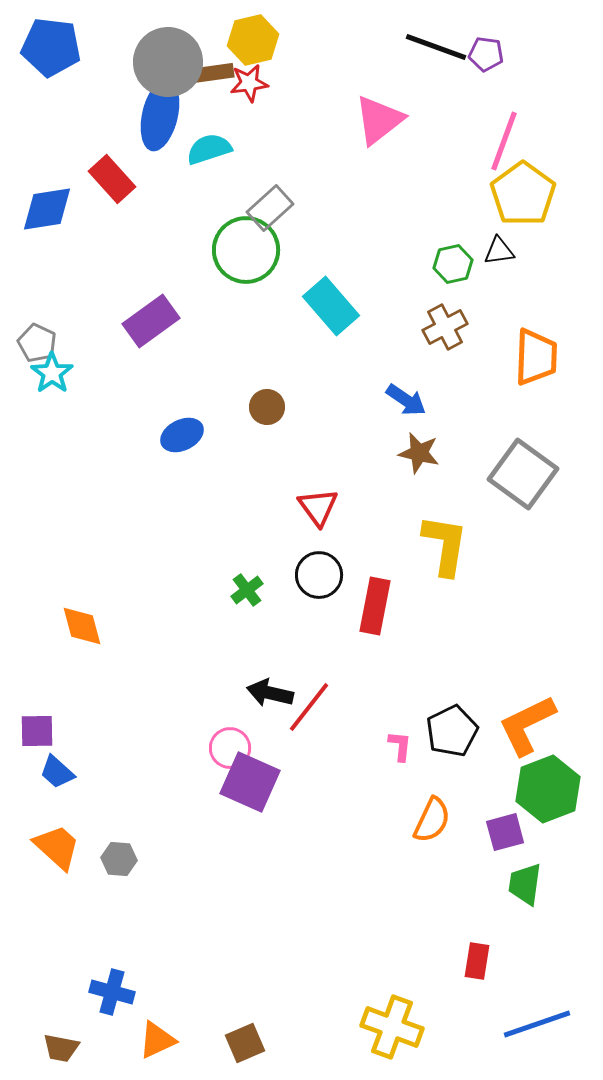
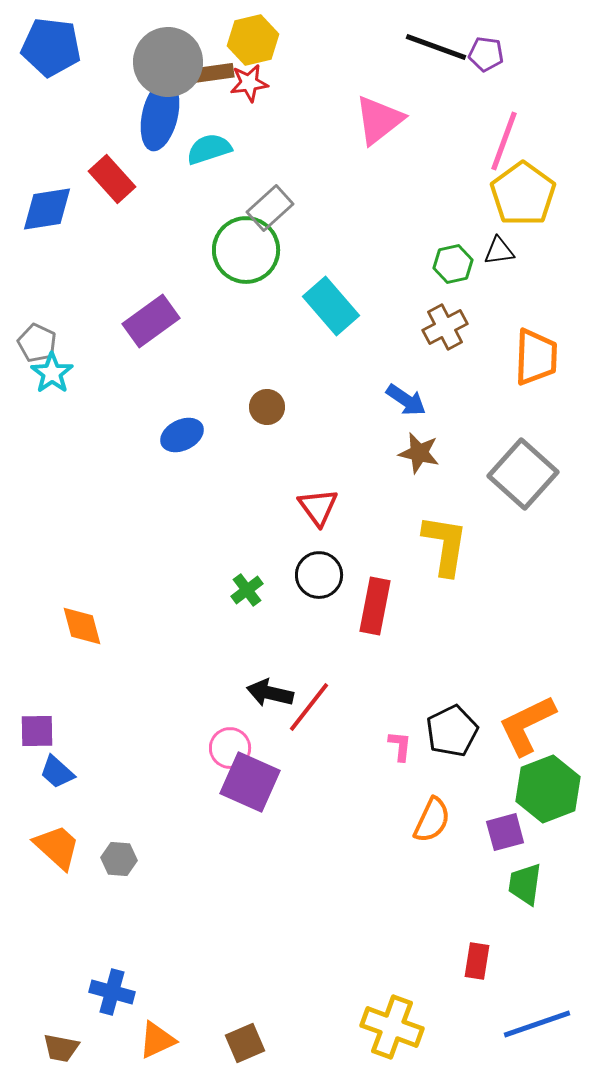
gray square at (523, 474): rotated 6 degrees clockwise
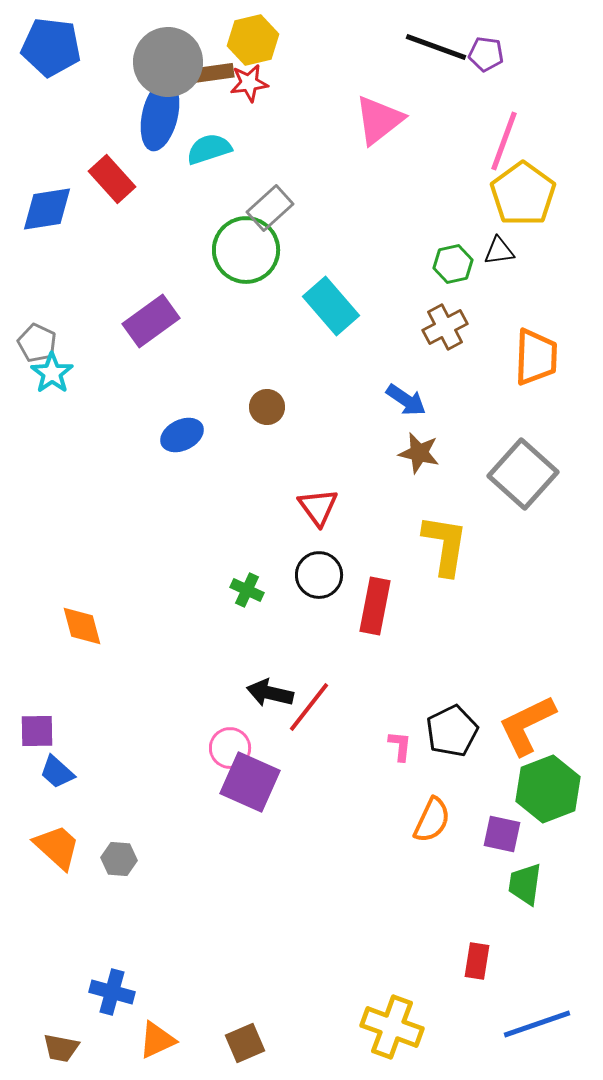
green cross at (247, 590): rotated 28 degrees counterclockwise
purple square at (505, 832): moved 3 px left, 2 px down; rotated 27 degrees clockwise
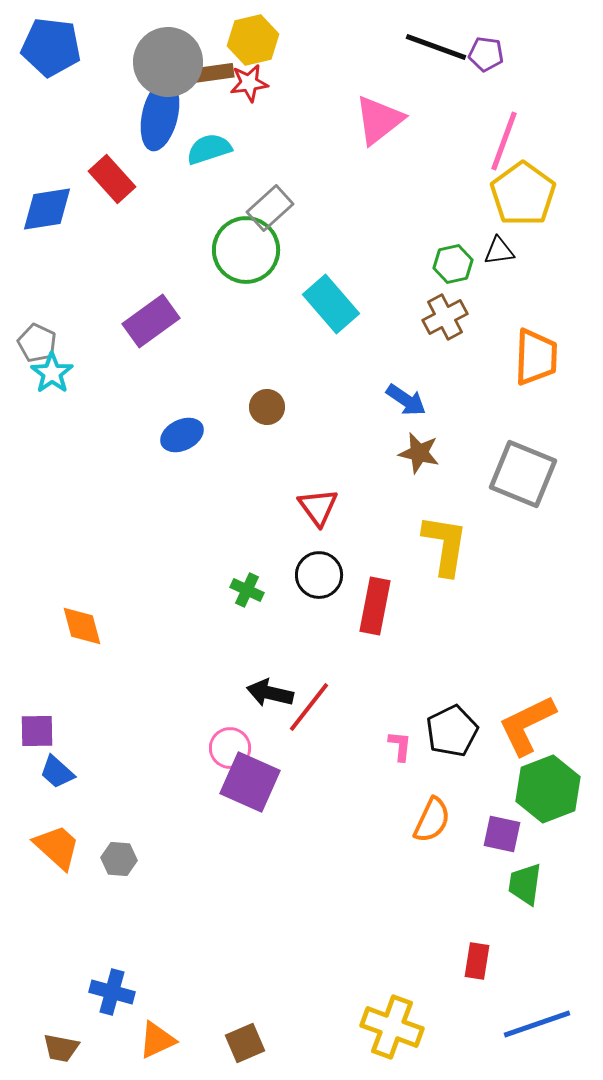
cyan rectangle at (331, 306): moved 2 px up
brown cross at (445, 327): moved 10 px up
gray square at (523, 474): rotated 20 degrees counterclockwise
